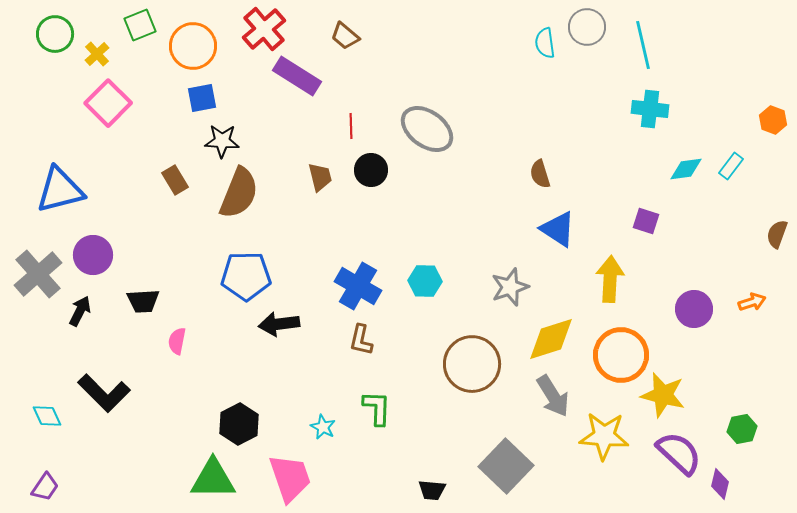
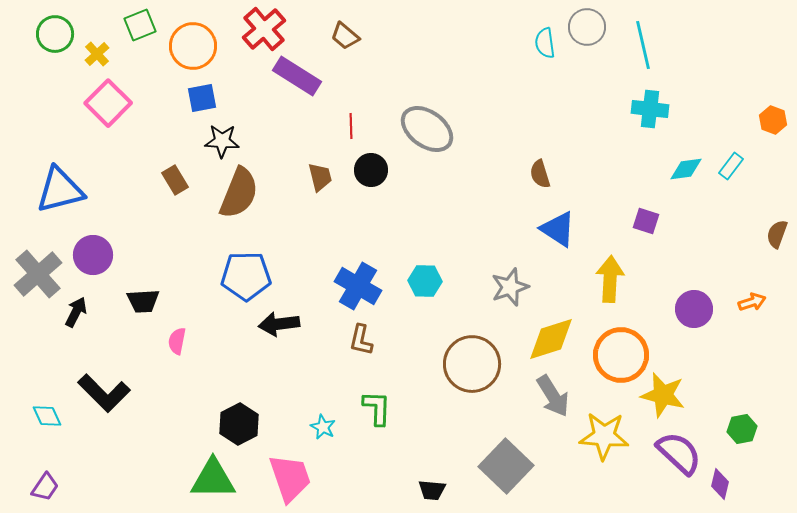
black arrow at (80, 311): moved 4 px left, 1 px down
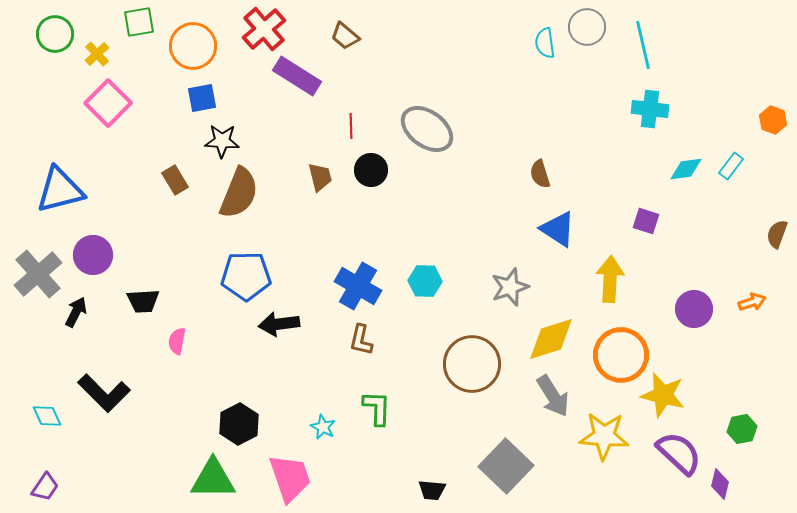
green square at (140, 25): moved 1 px left, 3 px up; rotated 12 degrees clockwise
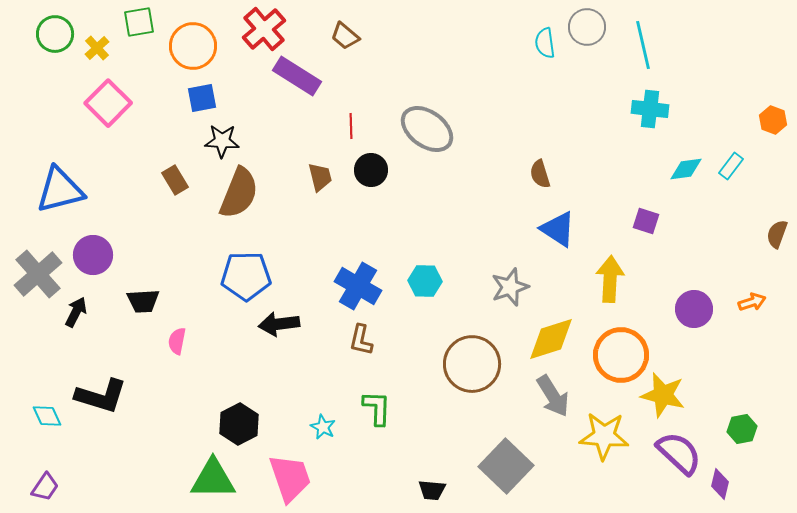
yellow cross at (97, 54): moved 6 px up
black L-shape at (104, 393): moved 3 px left, 3 px down; rotated 28 degrees counterclockwise
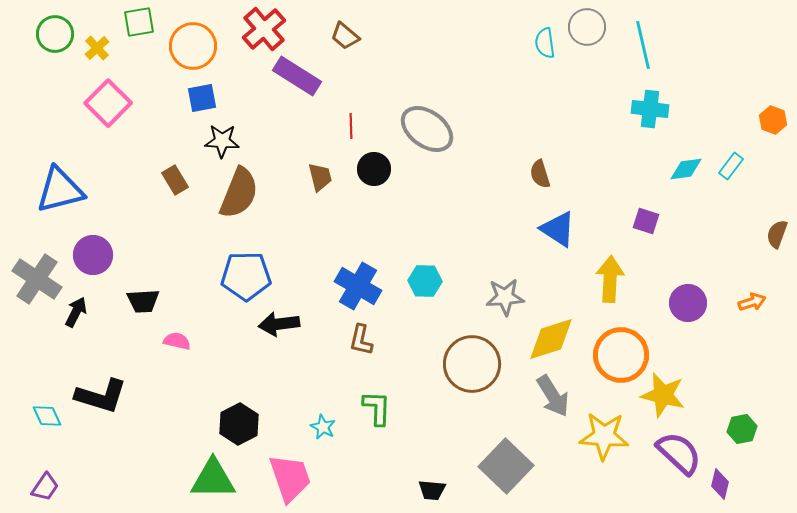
black circle at (371, 170): moved 3 px right, 1 px up
gray cross at (38, 274): moved 1 px left, 5 px down; rotated 15 degrees counterclockwise
gray star at (510, 287): moved 5 px left, 10 px down; rotated 15 degrees clockwise
purple circle at (694, 309): moved 6 px left, 6 px up
pink semicircle at (177, 341): rotated 92 degrees clockwise
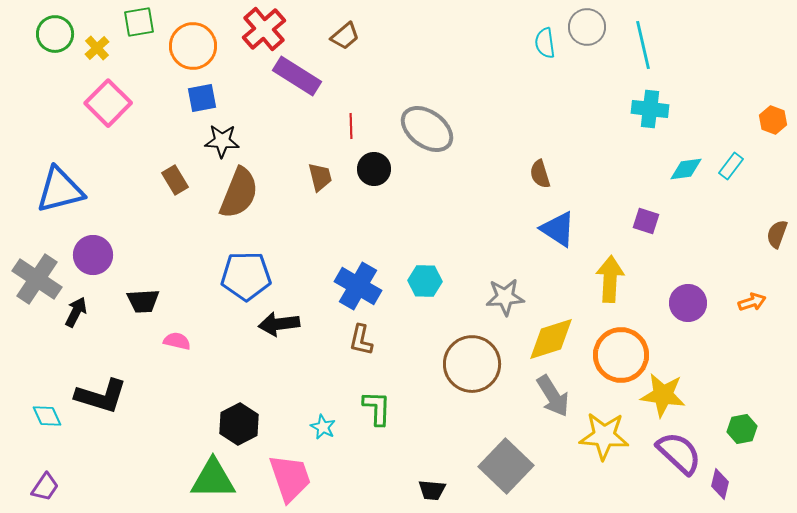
brown trapezoid at (345, 36): rotated 80 degrees counterclockwise
yellow star at (663, 395): rotated 6 degrees counterclockwise
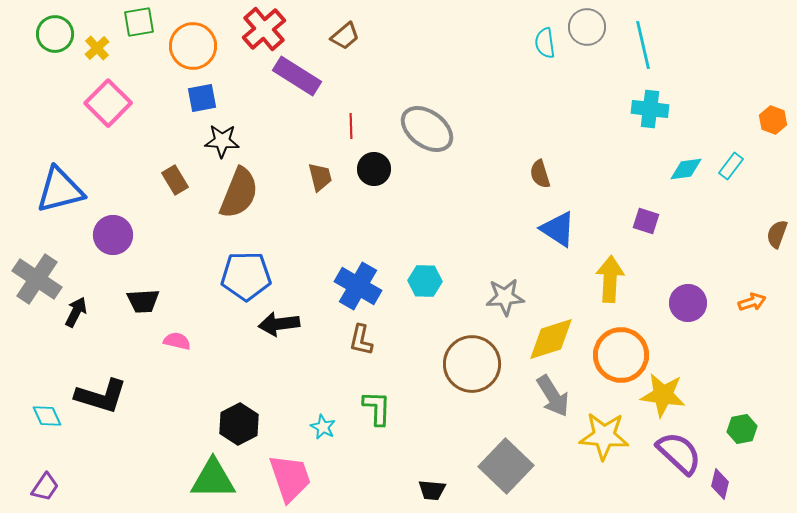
purple circle at (93, 255): moved 20 px right, 20 px up
